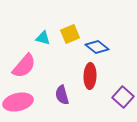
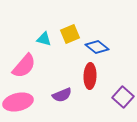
cyan triangle: moved 1 px right, 1 px down
purple semicircle: rotated 96 degrees counterclockwise
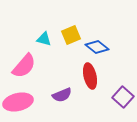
yellow square: moved 1 px right, 1 px down
red ellipse: rotated 15 degrees counterclockwise
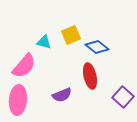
cyan triangle: moved 3 px down
pink ellipse: moved 2 px up; rotated 72 degrees counterclockwise
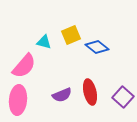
red ellipse: moved 16 px down
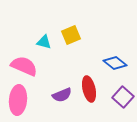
blue diamond: moved 18 px right, 16 px down
pink semicircle: rotated 108 degrees counterclockwise
red ellipse: moved 1 px left, 3 px up
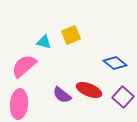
pink semicircle: rotated 64 degrees counterclockwise
red ellipse: moved 1 px down; rotated 55 degrees counterclockwise
purple semicircle: rotated 60 degrees clockwise
pink ellipse: moved 1 px right, 4 px down
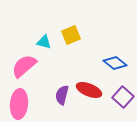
purple semicircle: rotated 66 degrees clockwise
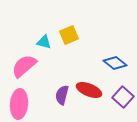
yellow square: moved 2 px left
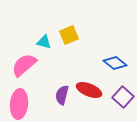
pink semicircle: moved 1 px up
